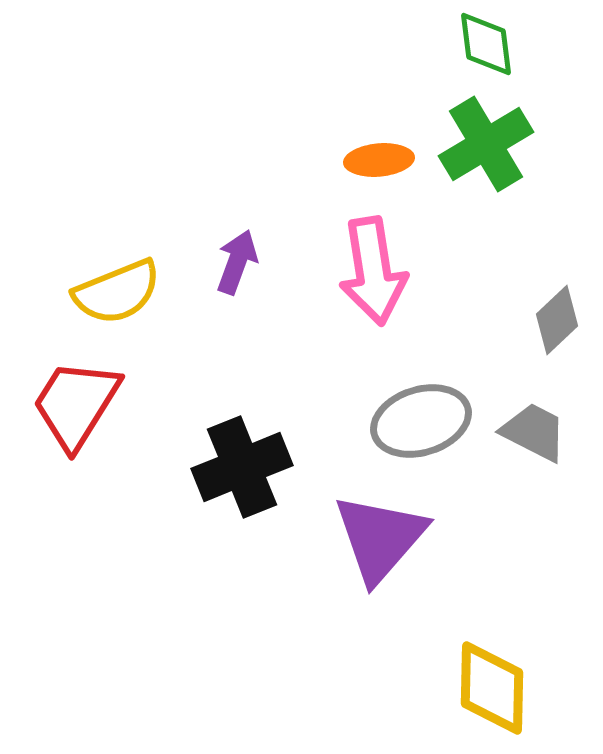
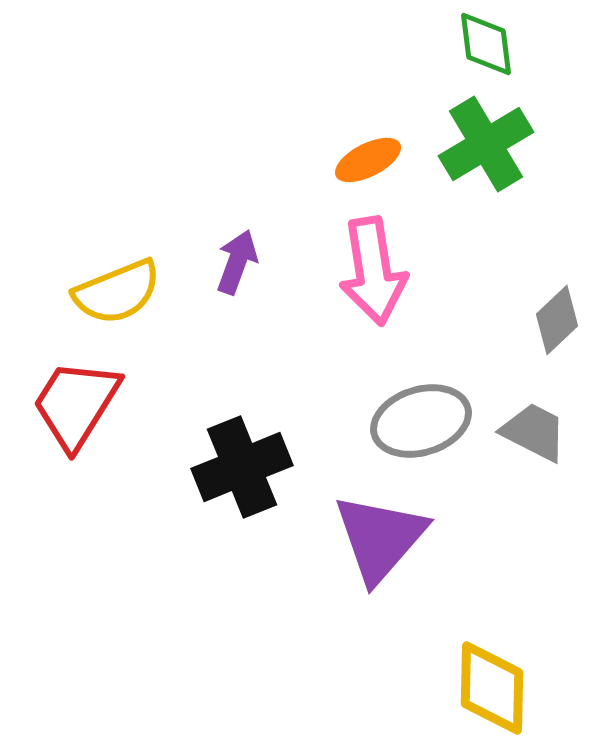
orange ellipse: moved 11 px left; rotated 22 degrees counterclockwise
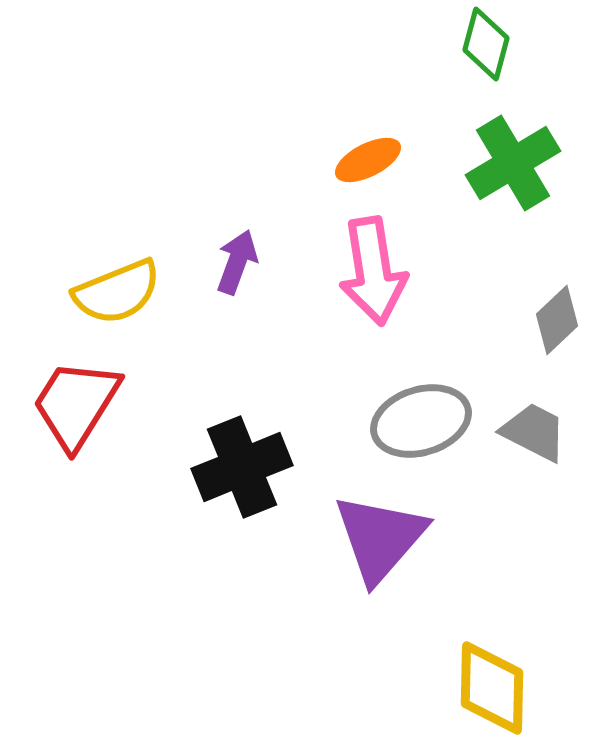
green diamond: rotated 22 degrees clockwise
green cross: moved 27 px right, 19 px down
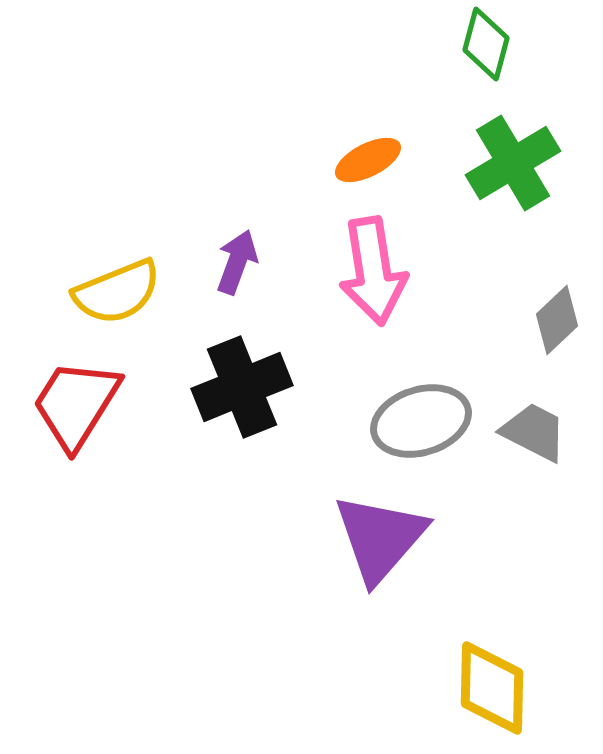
black cross: moved 80 px up
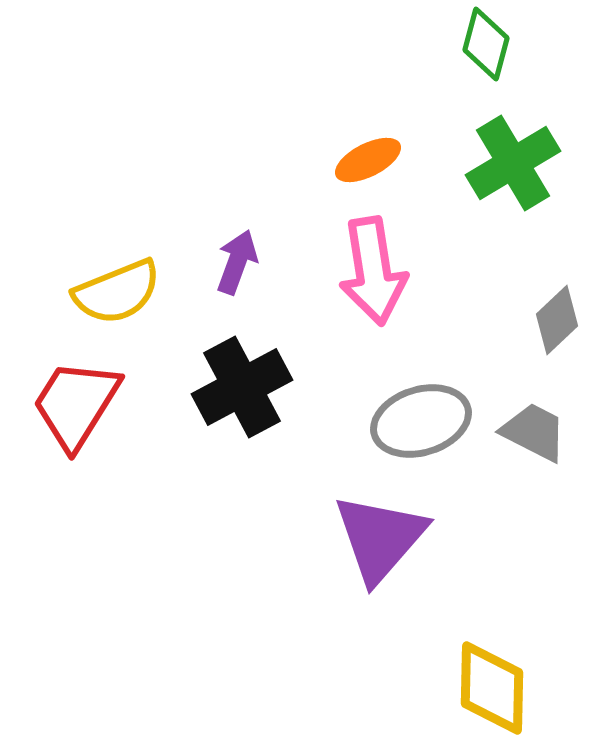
black cross: rotated 6 degrees counterclockwise
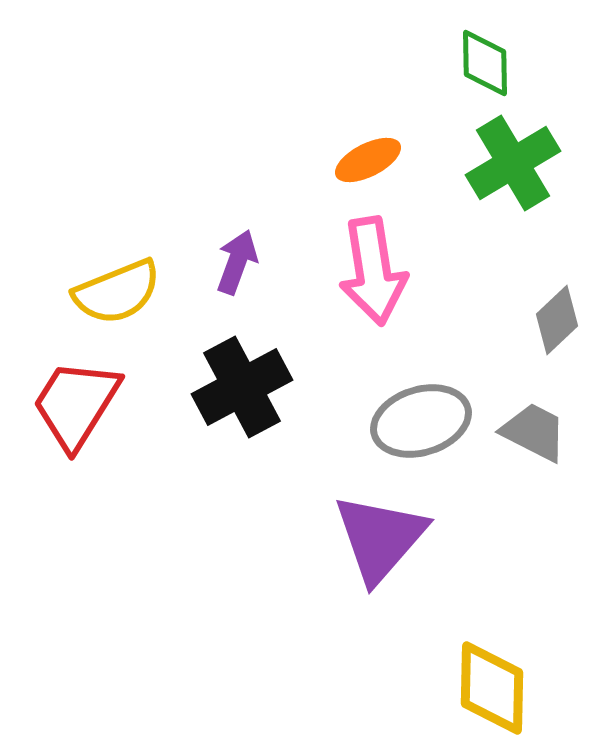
green diamond: moved 1 px left, 19 px down; rotated 16 degrees counterclockwise
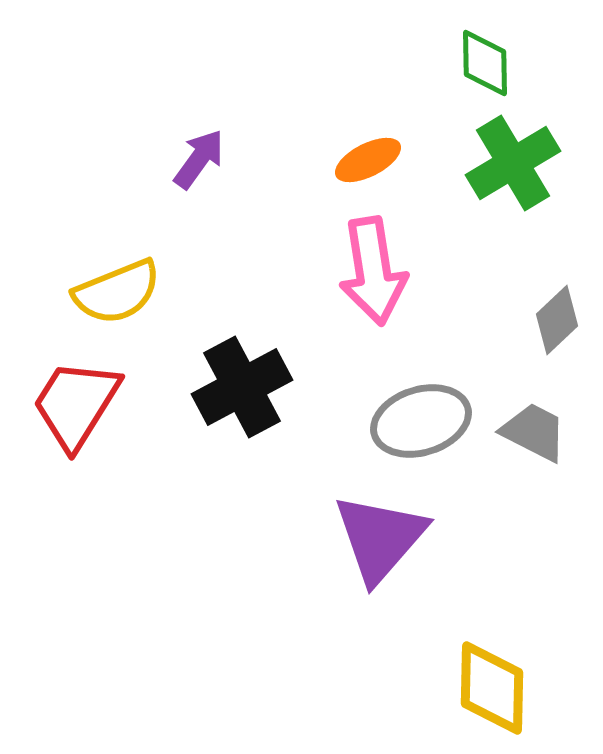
purple arrow: moved 38 px left, 103 px up; rotated 16 degrees clockwise
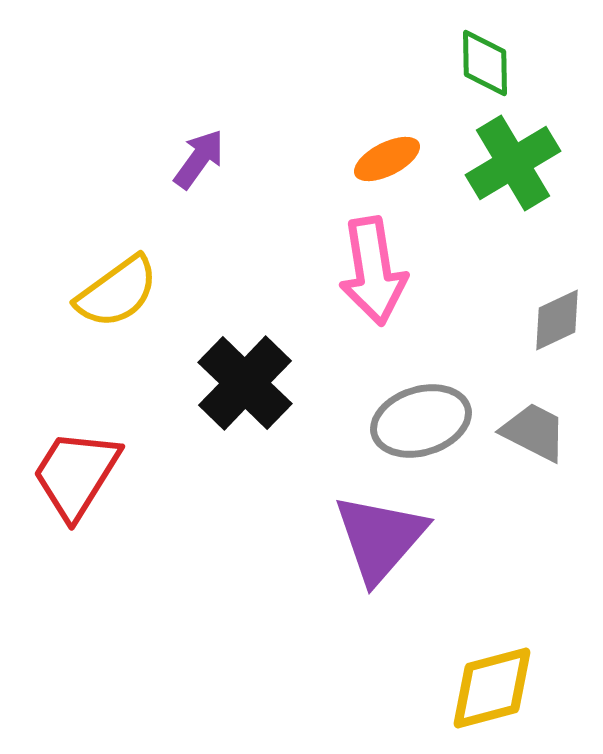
orange ellipse: moved 19 px right, 1 px up
yellow semicircle: rotated 14 degrees counterclockwise
gray diamond: rotated 18 degrees clockwise
black cross: moved 3 px right, 4 px up; rotated 18 degrees counterclockwise
red trapezoid: moved 70 px down
yellow diamond: rotated 74 degrees clockwise
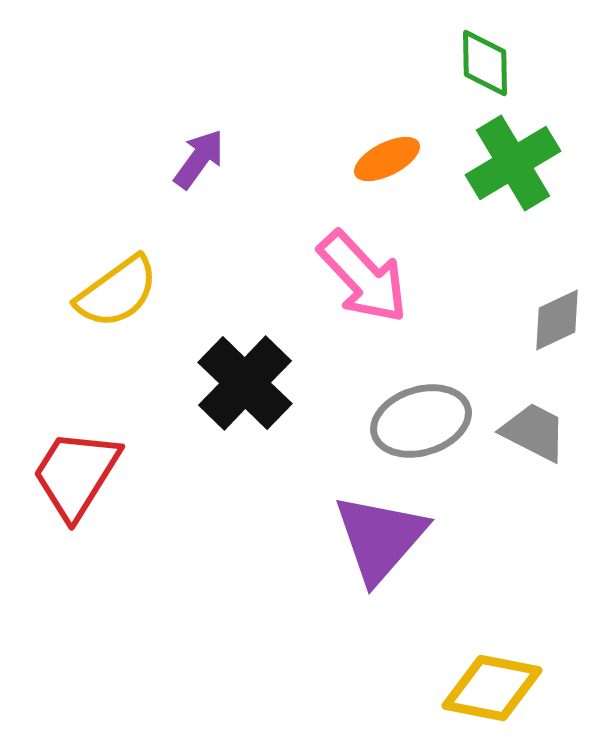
pink arrow: moved 10 px left, 6 px down; rotated 34 degrees counterclockwise
yellow diamond: rotated 26 degrees clockwise
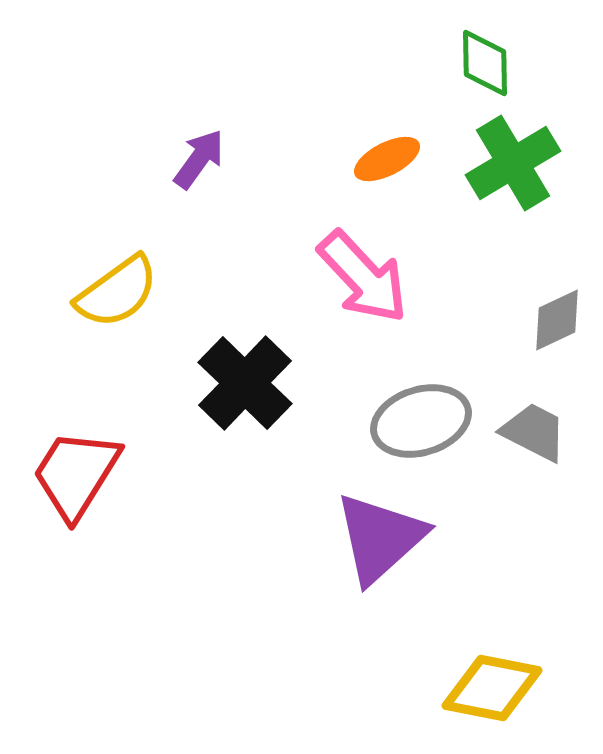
purple triangle: rotated 7 degrees clockwise
